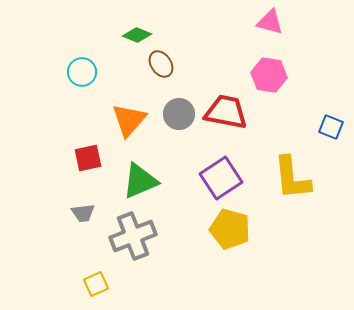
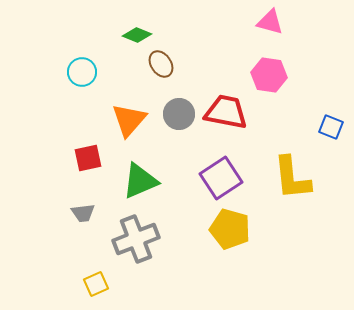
gray cross: moved 3 px right, 3 px down
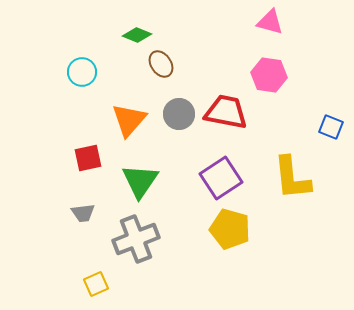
green triangle: rotated 33 degrees counterclockwise
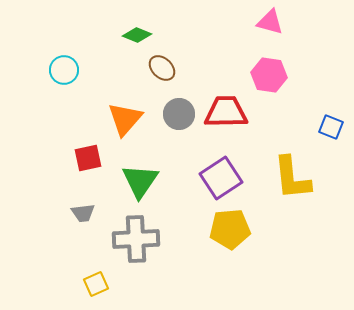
brown ellipse: moved 1 px right, 4 px down; rotated 12 degrees counterclockwise
cyan circle: moved 18 px left, 2 px up
red trapezoid: rotated 12 degrees counterclockwise
orange triangle: moved 4 px left, 1 px up
yellow pentagon: rotated 21 degrees counterclockwise
gray cross: rotated 18 degrees clockwise
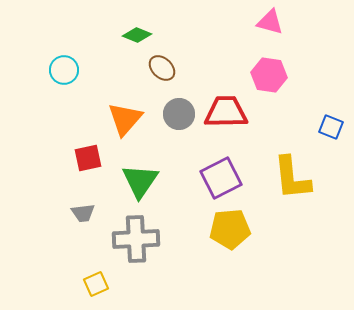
purple square: rotated 6 degrees clockwise
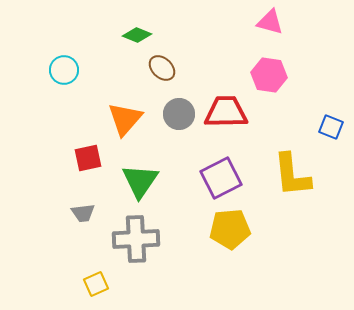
yellow L-shape: moved 3 px up
